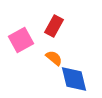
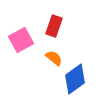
red rectangle: rotated 10 degrees counterclockwise
blue diamond: moved 1 px right; rotated 68 degrees clockwise
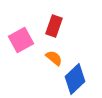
blue diamond: rotated 8 degrees counterclockwise
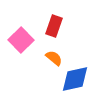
pink square: rotated 15 degrees counterclockwise
blue diamond: rotated 32 degrees clockwise
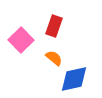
blue diamond: moved 1 px left
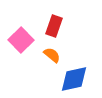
orange semicircle: moved 2 px left, 3 px up
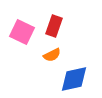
pink square: moved 1 px right, 8 px up; rotated 20 degrees counterclockwise
orange semicircle: rotated 114 degrees clockwise
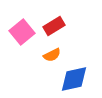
red rectangle: rotated 40 degrees clockwise
pink square: rotated 25 degrees clockwise
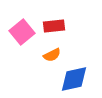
red rectangle: rotated 25 degrees clockwise
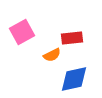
red rectangle: moved 18 px right, 12 px down
pink square: rotated 10 degrees clockwise
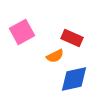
red rectangle: rotated 30 degrees clockwise
orange semicircle: moved 3 px right, 1 px down
